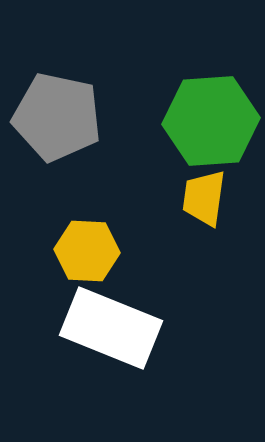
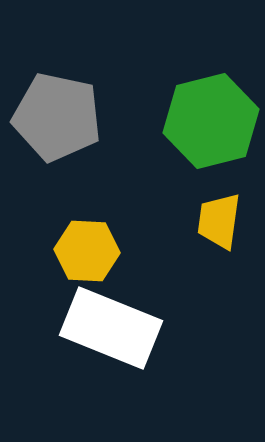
green hexagon: rotated 10 degrees counterclockwise
yellow trapezoid: moved 15 px right, 23 px down
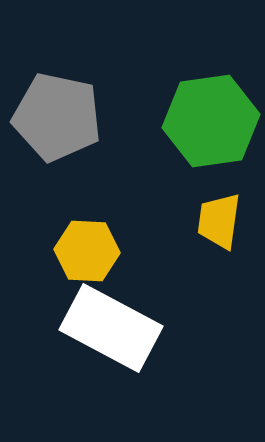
green hexagon: rotated 6 degrees clockwise
white rectangle: rotated 6 degrees clockwise
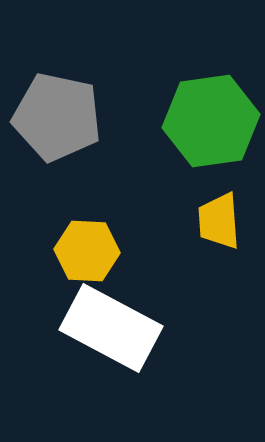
yellow trapezoid: rotated 12 degrees counterclockwise
